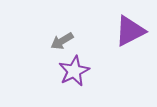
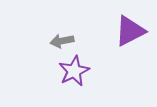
gray arrow: rotated 20 degrees clockwise
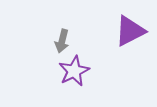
gray arrow: rotated 65 degrees counterclockwise
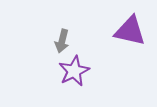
purple triangle: rotated 40 degrees clockwise
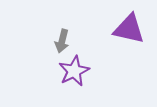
purple triangle: moved 1 px left, 2 px up
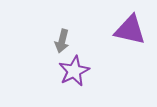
purple triangle: moved 1 px right, 1 px down
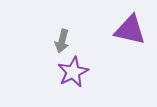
purple star: moved 1 px left, 1 px down
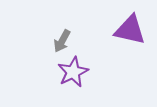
gray arrow: rotated 15 degrees clockwise
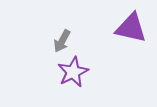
purple triangle: moved 1 px right, 2 px up
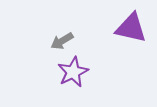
gray arrow: rotated 30 degrees clockwise
